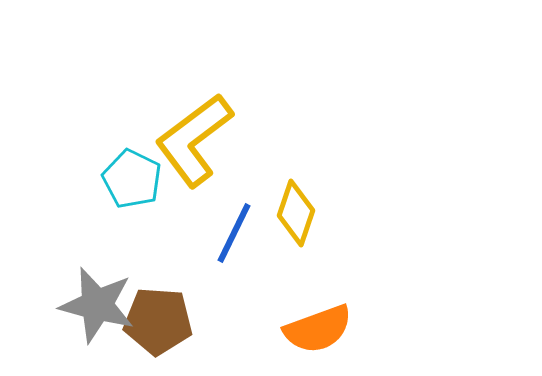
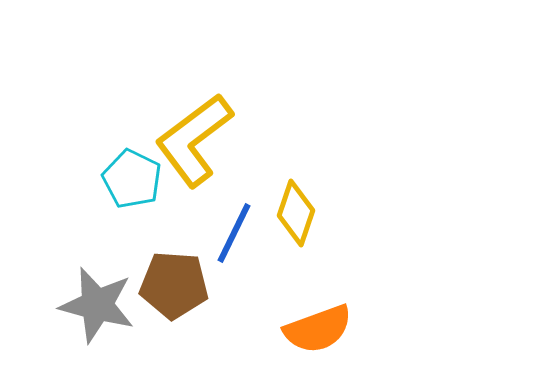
brown pentagon: moved 16 px right, 36 px up
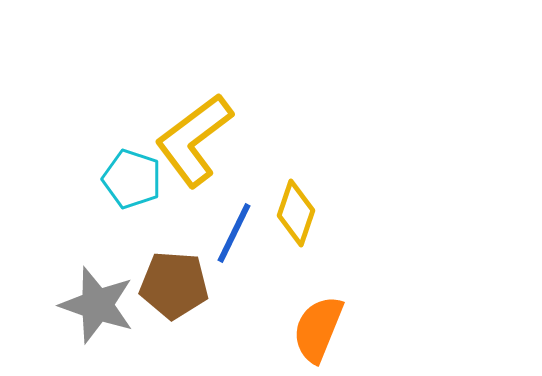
cyan pentagon: rotated 8 degrees counterclockwise
gray star: rotated 4 degrees clockwise
orange semicircle: rotated 132 degrees clockwise
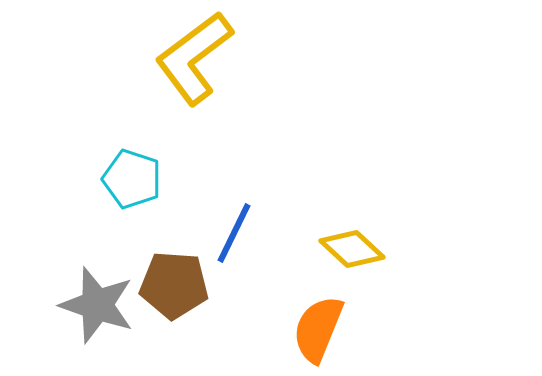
yellow L-shape: moved 82 px up
yellow diamond: moved 56 px right, 36 px down; rotated 66 degrees counterclockwise
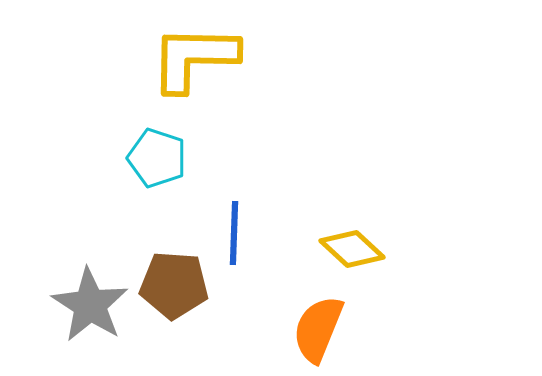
yellow L-shape: rotated 38 degrees clockwise
cyan pentagon: moved 25 px right, 21 px up
blue line: rotated 24 degrees counterclockwise
gray star: moved 7 px left; rotated 14 degrees clockwise
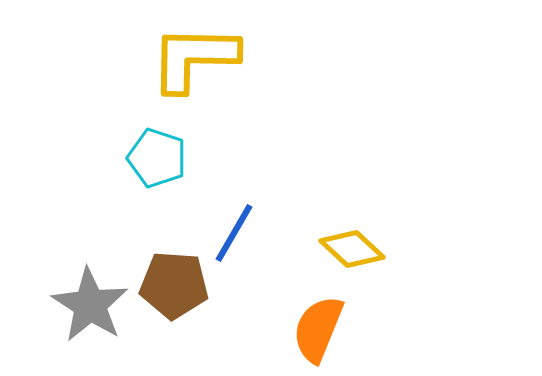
blue line: rotated 28 degrees clockwise
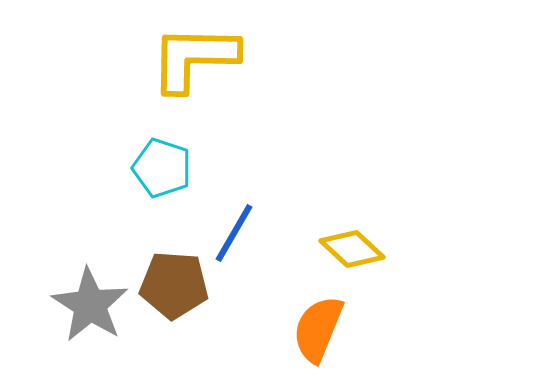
cyan pentagon: moved 5 px right, 10 px down
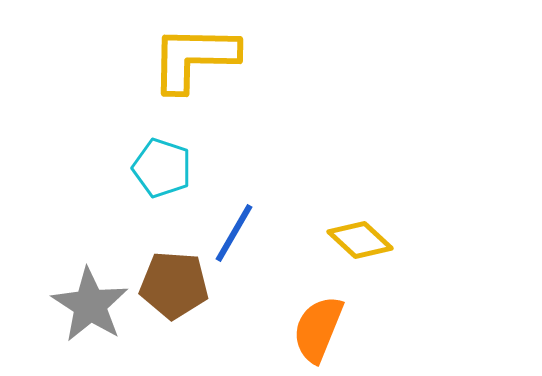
yellow diamond: moved 8 px right, 9 px up
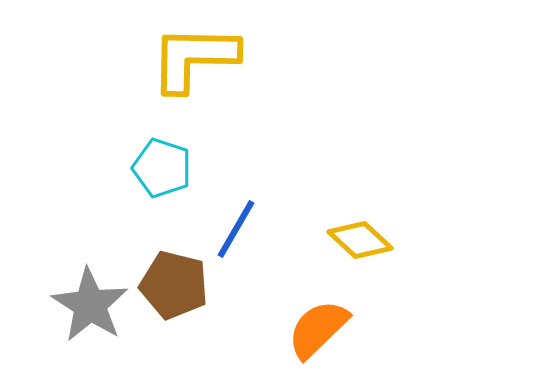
blue line: moved 2 px right, 4 px up
brown pentagon: rotated 10 degrees clockwise
orange semicircle: rotated 24 degrees clockwise
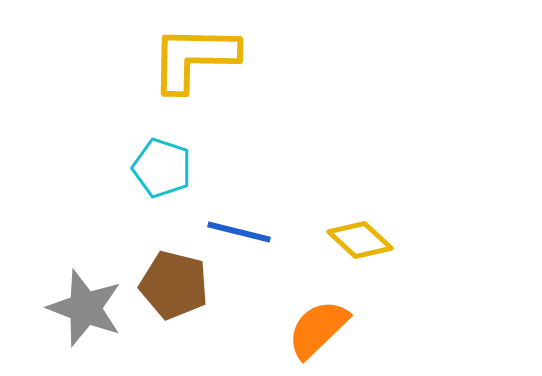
blue line: moved 3 px right, 3 px down; rotated 74 degrees clockwise
gray star: moved 5 px left, 3 px down; rotated 12 degrees counterclockwise
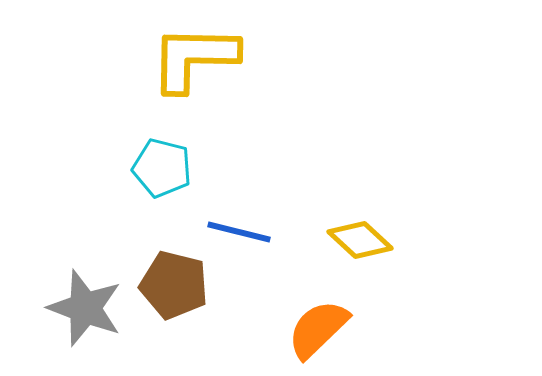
cyan pentagon: rotated 4 degrees counterclockwise
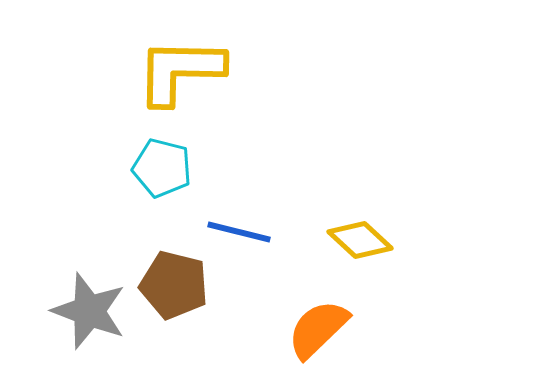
yellow L-shape: moved 14 px left, 13 px down
gray star: moved 4 px right, 3 px down
